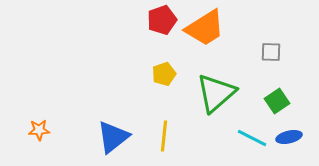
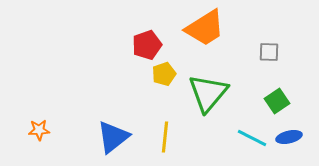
red pentagon: moved 15 px left, 25 px down
gray square: moved 2 px left
green triangle: moved 8 px left; rotated 9 degrees counterclockwise
yellow line: moved 1 px right, 1 px down
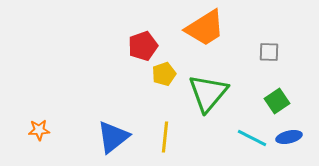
red pentagon: moved 4 px left, 1 px down
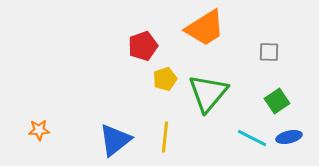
yellow pentagon: moved 1 px right, 5 px down
blue triangle: moved 2 px right, 3 px down
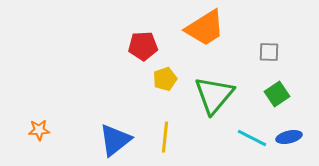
red pentagon: rotated 16 degrees clockwise
green triangle: moved 6 px right, 2 px down
green square: moved 7 px up
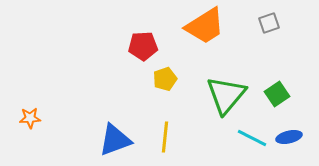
orange trapezoid: moved 2 px up
gray square: moved 29 px up; rotated 20 degrees counterclockwise
green triangle: moved 12 px right
orange star: moved 9 px left, 12 px up
blue triangle: rotated 18 degrees clockwise
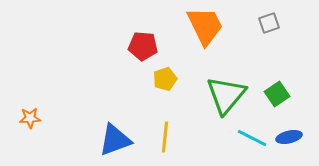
orange trapezoid: rotated 84 degrees counterclockwise
red pentagon: rotated 8 degrees clockwise
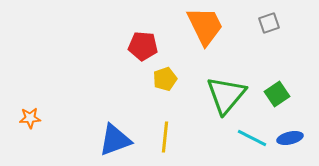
blue ellipse: moved 1 px right, 1 px down
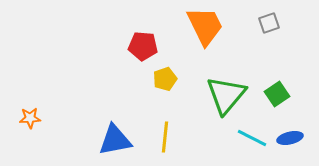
blue triangle: rotated 9 degrees clockwise
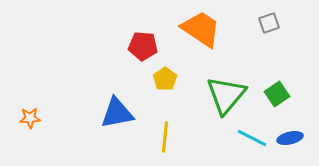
orange trapezoid: moved 4 px left, 3 px down; rotated 30 degrees counterclockwise
yellow pentagon: rotated 15 degrees counterclockwise
blue triangle: moved 2 px right, 27 px up
